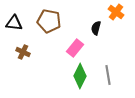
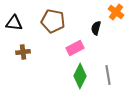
brown pentagon: moved 4 px right
pink rectangle: rotated 24 degrees clockwise
brown cross: rotated 32 degrees counterclockwise
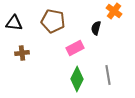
orange cross: moved 2 px left, 1 px up
brown cross: moved 1 px left, 1 px down
green diamond: moved 3 px left, 3 px down
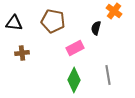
green diamond: moved 3 px left, 1 px down
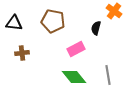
pink rectangle: moved 1 px right, 1 px down
green diamond: moved 3 px up; rotated 65 degrees counterclockwise
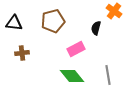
brown pentagon: rotated 25 degrees counterclockwise
green diamond: moved 2 px left, 1 px up
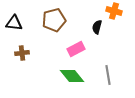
orange cross: rotated 21 degrees counterclockwise
brown pentagon: moved 1 px right, 1 px up
black semicircle: moved 1 px right, 1 px up
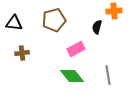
orange cross: rotated 21 degrees counterclockwise
